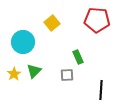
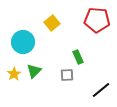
black line: rotated 48 degrees clockwise
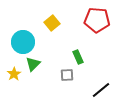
green triangle: moved 1 px left, 7 px up
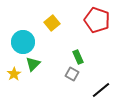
red pentagon: rotated 15 degrees clockwise
gray square: moved 5 px right, 1 px up; rotated 32 degrees clockwise
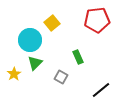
red pentagon: rotated 25 degrees counterclockwise
cyan circle: moved 7 px right, 2 px up
green triangle: moved 2 px right, 1 px up
gray square: moved 11 px left, 3 px down
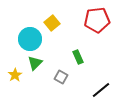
cyan circle: moved 1 px up
yellow star: moved 1 px right, 1 px down
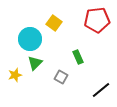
yellow square: moved 2 px right; rotated 14 degrees counterclockwise
yellow star: rotated 16 degrees clockwise
